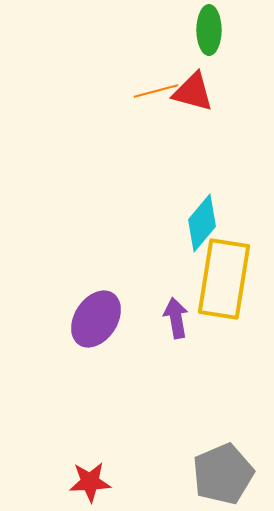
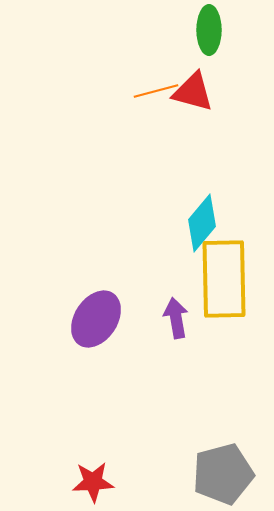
yellow rectangle: rotated 10 degrees counterclockwise
gray pentagon: rotated 8 degrees clockwise
red star: moved 3 px right
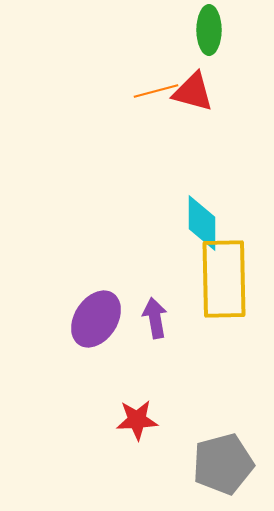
cyan diamond: rotated 40 degrees counterclockwise
purple arrow: moved 21 px left
gray pentagon: moved 10 px up
red star: moved 44 px right, 62 px up
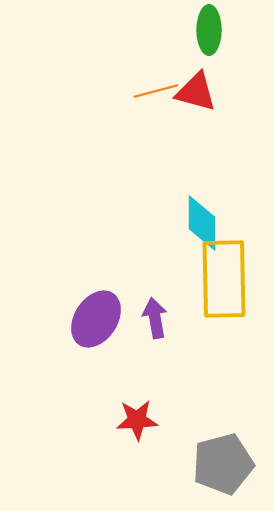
red triangle: moved 3 px right
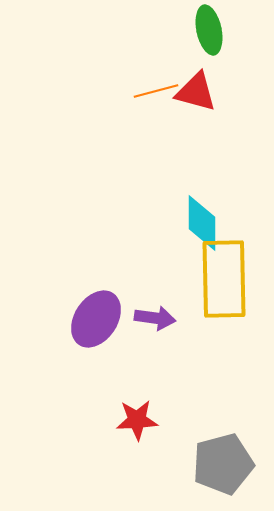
green ellipse: rotated 12 degrees counterclockwise
purple arrow: rotated 108 degrees clockwise
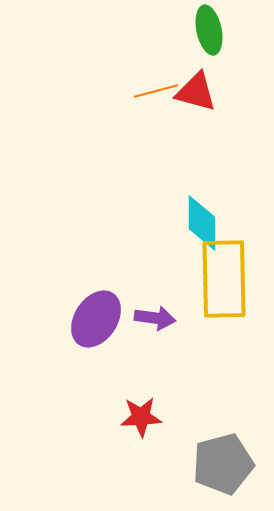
red star: moved 4 px right, 3 px up
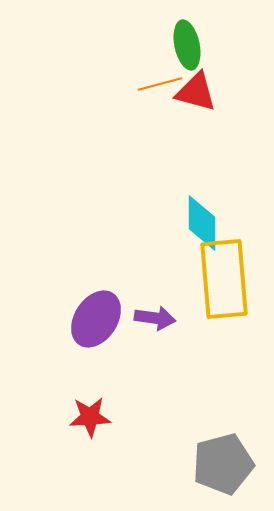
green ellipse: moved 22 px left, 15 px down
orange line: moved 4 px right, 7 px up
yellow rectangle: rotated 4 degrees counterclockwise
red star: moved 51 px left
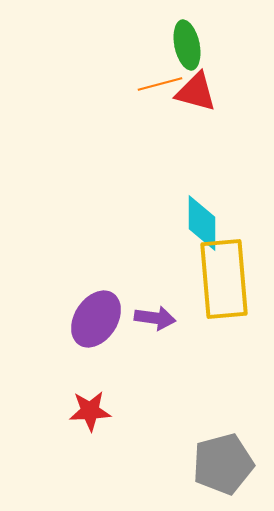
red star: moved 6 px up
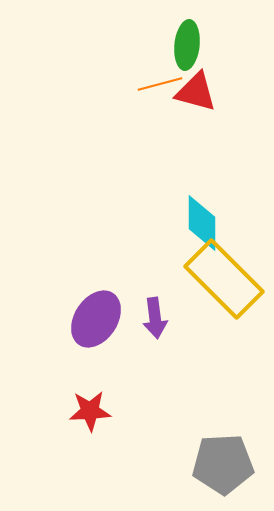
green ellipse: rotated 18 degrees clockwise
yellow rectangle: rotated 40 degrees counterclockwise
purple arrow: rotated 75 degrees clockwise
gray pentagon: rotated 12 degrees clockwise
